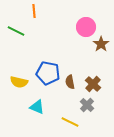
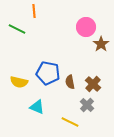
green line: moved 1 px right, 2 px up
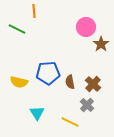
blue pentagon: rotated 15 degrees counterclockwise
cyan triangle: moved 6 px down; rotated 35 degrees clockwise
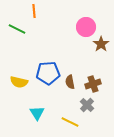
brown cross: rotated 28 degrees clockwise
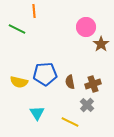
blue pentagon: moved 3 px left, 1 px down
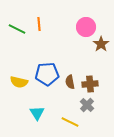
orange line: moved 5 px right, 13 px down
blue pentagon: moved 2 px right
brown cross: moved 3 px left; rotated 14 degrees clockwise
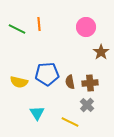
brown star: moved 8 px down
brown cross: moved 1 px up
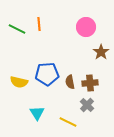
yellow line: moved 2 px left
